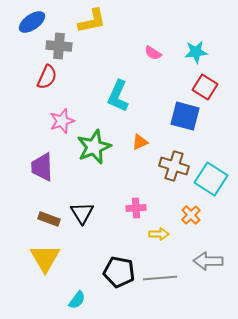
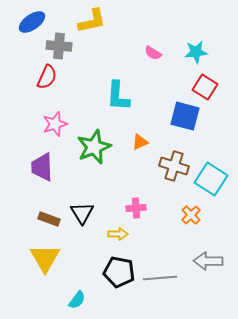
cyan L-shape: rotated 20 degrees counterclockwise
pink star: moved 7 px left, 3 px down
yellow arrow: moved 41 px left
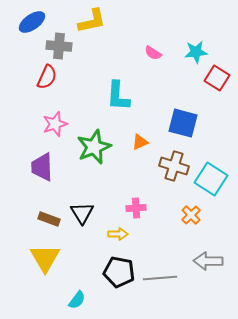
red square: moved 12 px right, 9 px up
blue square: moved 2 px left, 7 px down
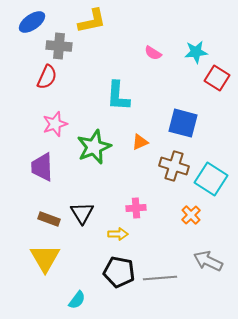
gray arrow: rotated 24 degrees clockwise
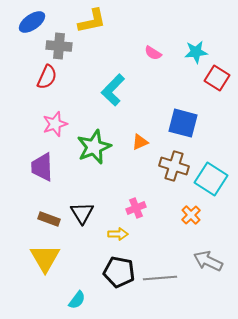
cyan L-shape: moved 5 px left, 6 px up; rotated 40 degrees clockwise
pink cross: rotated 18 degrees counterclockwise
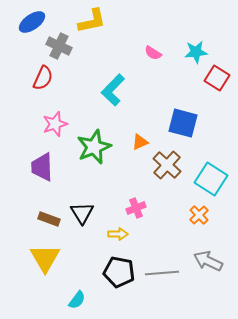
gray cross: rotated 20 degrees clockwise
red semicircle: moved 4 px left, 1 px down
brown cross: moved 7 px left, 1 px up; rotated 24 degrees clockwise
orange cross: moved 8 px right
gray line: moved 2 px right, 5 px up
